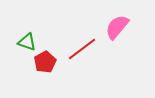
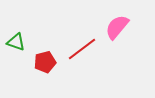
green triangle: moved 11 px left
red pentagon: rotated 15 degrees clockwise
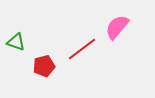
red pentagon: moved 1 px left, 4 px down
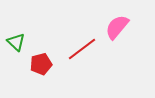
green triangle: rotated 24 degrees clockwise
red pentagon: moved 3 px left, 2 px up
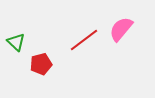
pink semicircle: moved 4 px right, 2 px down
red line: moved 2 px right, 9 px up
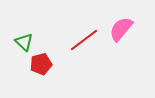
green triangle: moved 8 px right
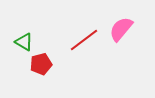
green triangle: rotated 12 degrees counterclockwise
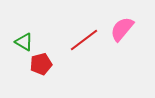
pink semicircle: moved 1 px right
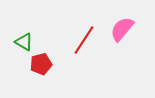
red line: rotated 20 degrees counterclockwise
